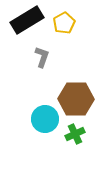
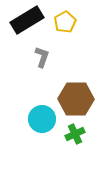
yellow pentagon: moved 1 px right, 1 px up
cyan circle: moved 3 px left
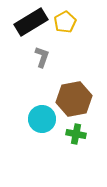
black rectangle: moved 4 px right, 2 px down
brown hexagon: moved 2 px left; rotated 12 degrees counterclockwise
green cross: moved 1 px right; rotated 36 degrees clockwise
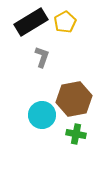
cyan circle: moved 4 px up
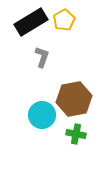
yellow pentagon: moved 1 px left, 2 px up
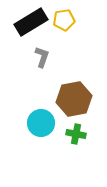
yellow pentagon: rotated 20 degrees clockwise
cyan circle: moved 1 px left, 8 px down
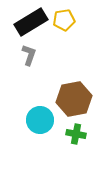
gray L-shape: moved 13 px left, 2 px up
cyan circle: moved 1 px left, 3 px up
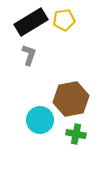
brown hexagon: moved 3 px left
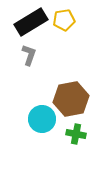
cyan circle: moved 2 px right, 1 px up
